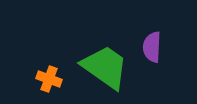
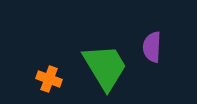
green trapezoid: rotated 24 degrees clockwise
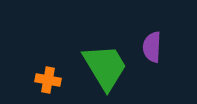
orange cross: moved 1 px left, 1 px down; rotated 10 degrees counterclockwise
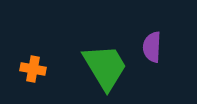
orange cross: moved 15 px left, 11 px up
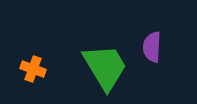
orange cross: rotated 10 degrees clockwise
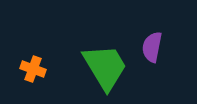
purple semicircle: rotated 8 degrees clockwise
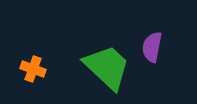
green trapezoid: moved 2 px right; rotated 16 degrees counterclockwise
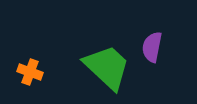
orange cross: moved 3 px left, 3 px down
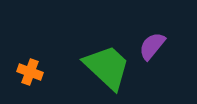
purple semicircle: moved 1 px up; rotated 28 degrees clockwise
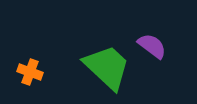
purple semicircle: rotated 88 degrees clockwise
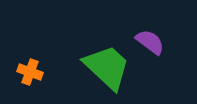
purple semicircle: moved 2 px left, 4 px up
